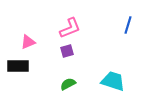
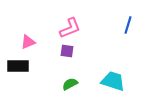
purple square: rotated 24 degrees clockwise
green semicircle: moved 2 px right
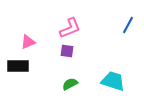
blue line: rotated 12 degrees clockwise
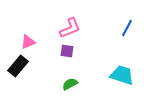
blue line: moved 1 px left, 3 px down
black rectangle: rotated 50 degrees counterclockwise
cyan trapezoid: moved 9 px right, 6 px up
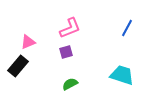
purple square: moved 1 px left, 1 px down; rotated 24 degrees counterclockwise
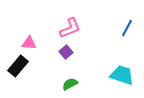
pink triangle: moved 1 px right, 1 px down; rotated 28 degrees clockwise
purple square: rotated 24 degrees counterclockwise
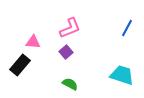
pink triangle: moved 4 px right, 1 px up
black rectangle: moved 2 px right, 1 px up
green semicircle: rotated 56 degrees clockwise
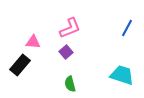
green semicircle: rotated 133 degrees counterclockwise
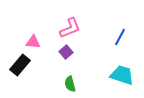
blue line: moved 7 px left, 9 px down
